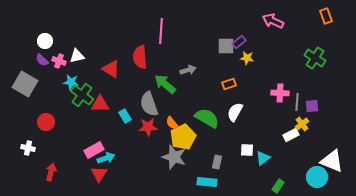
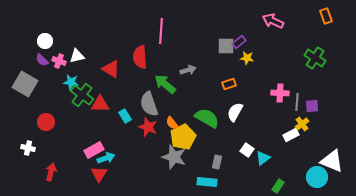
red star at (148, 127): rotated 24 degrees clockwise
white square at (247, 150): rotated 32 degrees clockwise
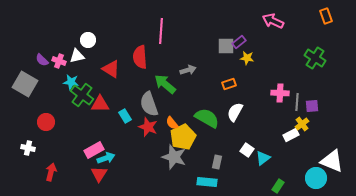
white circle at (45, 41): moved 43 px right, 1 px up
cyan circle at (317, 177): moved 1 px left, 1 px down
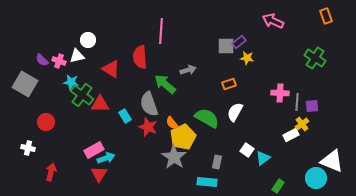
gray star at (174, 157): rotated 15 degrees clockwise
